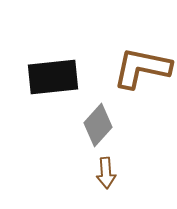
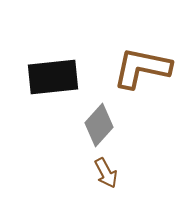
gray diamond: moved 1 px right
brown arrow: rotated 24 degrees counterclockwise
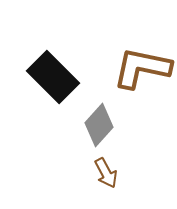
black rectangle: rotated 51 degrees clockwise
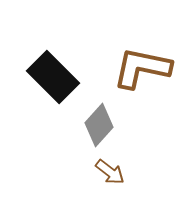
brown arrow: moved 4 px right, 1 px up; rotated 24 degrees counterclockwise
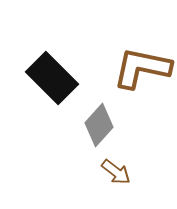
black rectangle: moved 1 px left, 1 px down
brown arrow: moved 6 px right
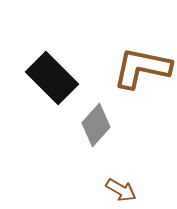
gray diamond: moved 3 px left
brown arrow: moved 5 px right, 18 px down; rotated 8 degrees counterclockwise
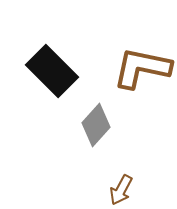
black rectangle: moved 7 px up
brown arrow: rotated 88 degrees clockwise
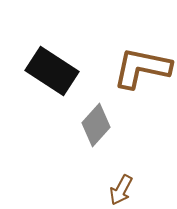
black rectangle: rotated 12 degrees counterclockwise
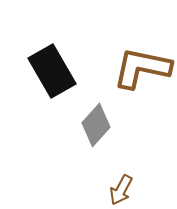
black rectangle: rotated 27 degrees clockwise
